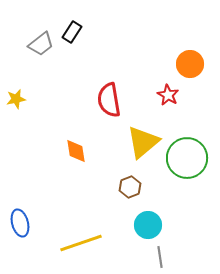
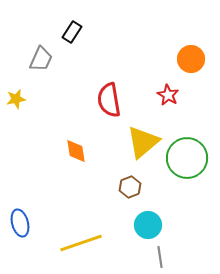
gray trapezoid: moved 15 px down; rotated 28 degrees counterclockwise
orange circle: moved 1 px right, 5 px up
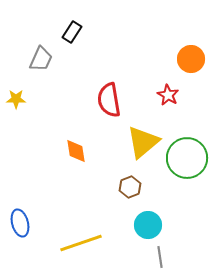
yellow star: rotated 12 degrees clockwise
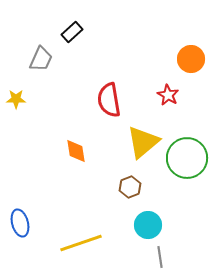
black rectangle: rotated 15 degrees clockwise
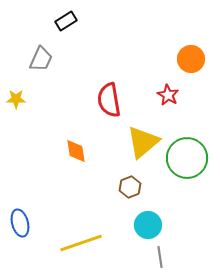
black rectangle: moved 6 px left, 11 px up; rotated 10 degrees clockwise
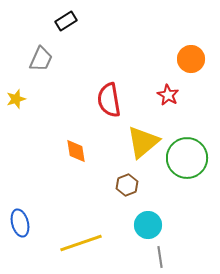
yellow star: rotated 18 degrees counterclockwise
brown hexagon: moved 3 px left, 2 px up
